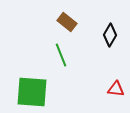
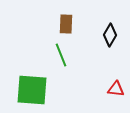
brown rectangle: moved 1 px left, 2 px down; rotated 54 degrees clockwise
green square: moved 2 px up
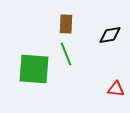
black diamond: rotated 50 degrees clockwise
green line: moved 5 px right, 1 px up
green square: moved 2 px right, 21 px up
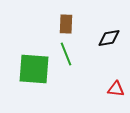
black diamond: moved 1 px left, 3 px down
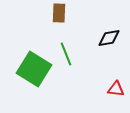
brown rectangle: moved 7 px left, 11 px up
green square: rotated 28 degrees clockwise
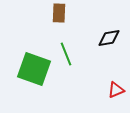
green square: rotated 12 degrees counterclockwise
red triangle: moved 1 px down; rotated 30 degrees counterclockwise
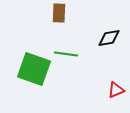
green line: rotated 60 degrees counterclockwise
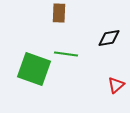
red triangle: moved 5 px up; rotated 18 degrees counterclockwise
